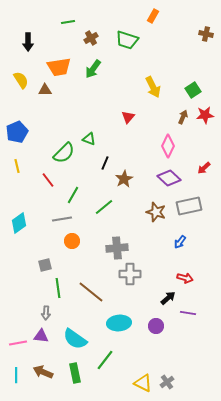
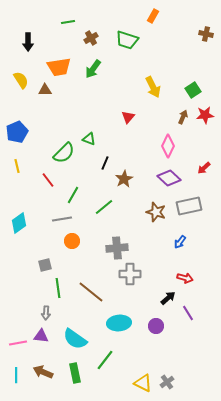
purple line at (188, 313): rotated 49 degrees clockwise
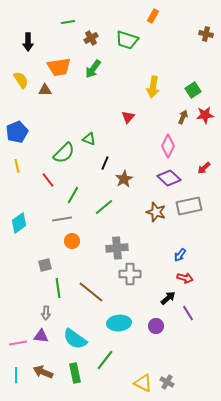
yellow arrow at (153, 87): rotated 35 degrees clockwise
blue arrow at (180, 242): moved 13 px down
gray cross at (167, 382): rotated 24 degrees counterclockwise
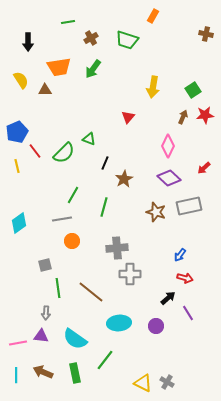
red line at (48, 180): moved 13 px left, 29 px up
green line at (104, 207): rotated 36 degrees counterclockwise
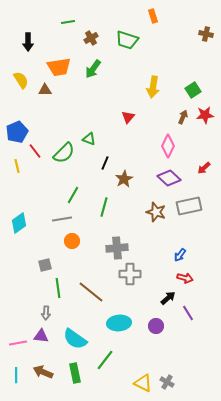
orange rectangle at (153, 16): rotated 48 degrees counterclockwise
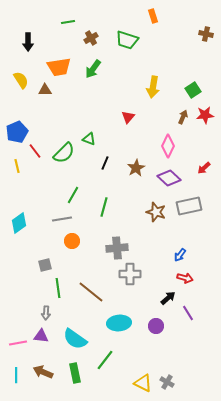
brown star at (124, 179): moved 12 px right, 11 px up
